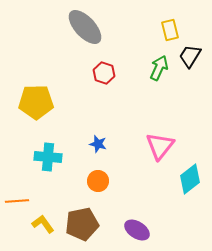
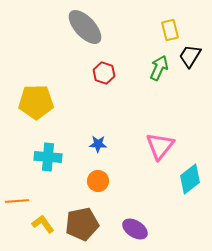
blue star: rotated 12 degrees counterclockwise
purple ellipse: moved 2 px left, 1 px up
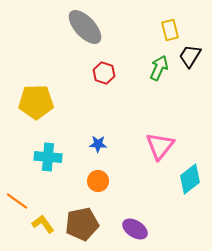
orange line: rotated 40 degrees clockwise
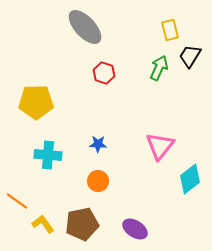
cyan cross: moved 2 px up
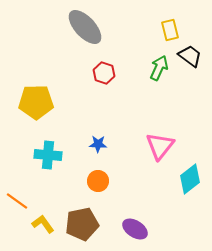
black trapezoid: rotated 95 degrees clockwise
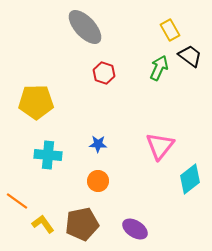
yellow rectangle: rotated 15 degrees counterclockwise
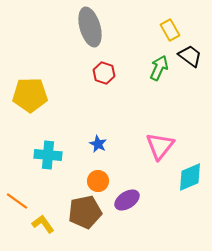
gray ellipse: moved 5 px right; rotated 27 degrees clockwise
yellow pentagon: moved 6 px left, 7 px up
blue star: rotated 24 degrees clockwise
cyan diamond: moved 2 px up; rotated 16 degrees clockwise
brown pentagon: moved 3 px right, 12 px up
purple ellipse: moved 8 px left, 29 px up; rotated 65 degrees counterclockwise
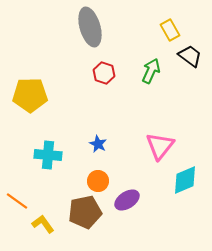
green arrow: moved 8 px left, 3 px down
cyan diamond: moved 5 px left, 3 px down
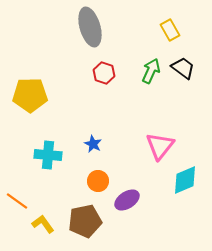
black trapezoid: moved 7 px left, 12 px down
blue star: moved 5 px left
brown pentagon: moved 9 px down
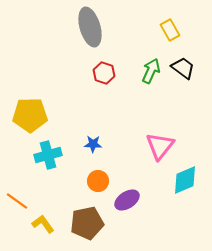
yellow pentagon: moved 20 px down
blue star: rotated 24 degrees counterclockwise
cyan cross: rotated 20 degrees counterclockwise
brown pentagon: moved 2 px right, 2 px down
